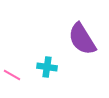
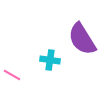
cyan cross: moved 3 px right, 7 px up
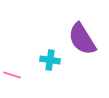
pink line: rotated 12 degrees counterclockwise
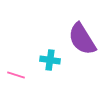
pink line: moved 4 px right
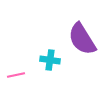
pink line: rotated 30 degrees counterclockwise
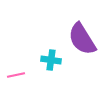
cyan cross: moved 1 px right
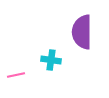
purple semicircle: moved 7 px up; rotated 32 degrees clockwise
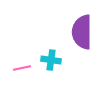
pink line: moved 6 px right, 7 px up
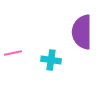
pink line: moved 9 px left, 15 px up
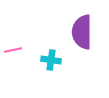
pink line: moved 3 px up
